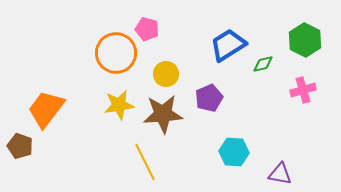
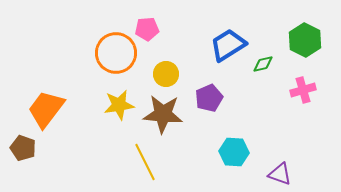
pink pentagon: rotated 20 degrees counterclockwise
brown star: rotated 9 degrees clockwise
brown pentagon: moved 3 px right, 2 px down
purple triangle: rotated 10 degrees clockwise
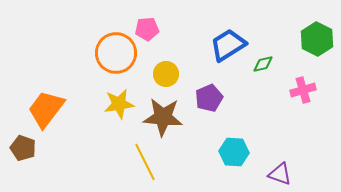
green hexagon: moved 12 px right, 1 px up
yellow star: moved 1 px up
brown star: moved 3 px down
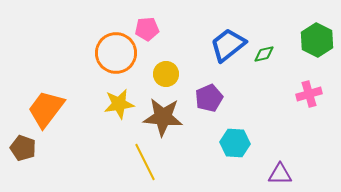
green hexagon: moved 1 px down
blue trapezoid: rotated 6 degrees counterclockwise
green diamond: moved 1 px right, 10 px up
pink cross: moved 6 px right, 4 px down
cyan hexagon: moved 1 px right, 9 px up
purple triangle: rotated 20 degrees counterclockwise
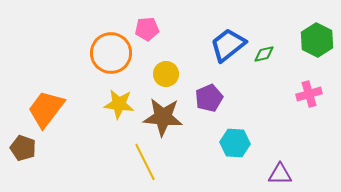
orange circle: moved 5 px left
yellow star: rotated 16 degrees clockwise
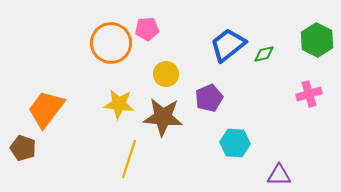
orange circle: moved 10 px up
yellow line: moved 16 px left, 3 px up; rotated 45 degrees clockwise
purple triangle: moved 1 px left, 1 px down
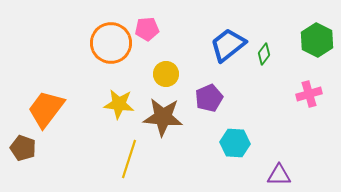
green diamond: rotated 40 degrees counterclockwise
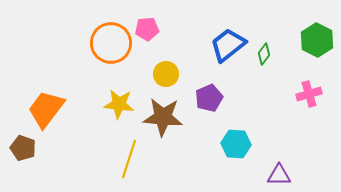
cyan hexagon: moved 1 px right, 1 px down
